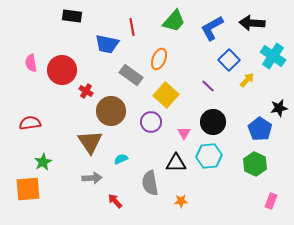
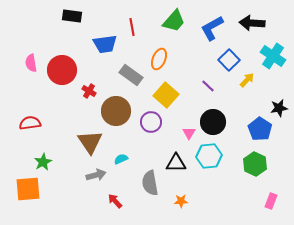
blue trapezoid: moved 2 px left; rotated 20 degrees counterclockwise
red cross: moved 3 px right
brown circle: moved 5 px right
pink triangle: moved 5 px right
gray arrow: moved 4 px right, 3 px up; rotated 12 degrees counterclockwise
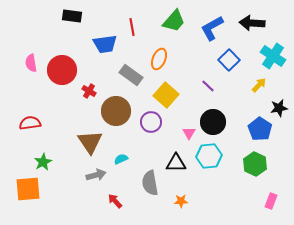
yellow arrow: moved 12 px right, 5 px down
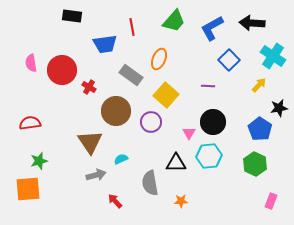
purple line: rotated 40 degrees counterclockwise
red cross: moved 4 px up
green star: moved 4 px left, 1 px up; rotated 12 degrees clockwise
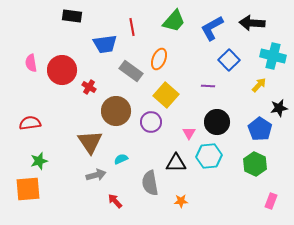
cyan cross: rotated 20 degrees counterclockwise
gray rectangle: moved 4 px up
black circle: moved 4 px right
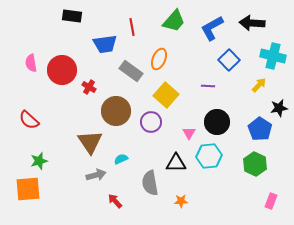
red semicircle: moved 1 px left, 3 px up; rotated 130 degrees counterclockwise
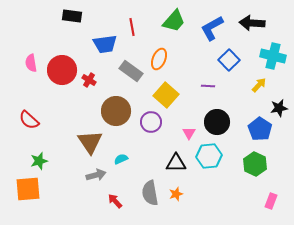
red cross: moved 7 px up
gray semicircle: moved 10 px down
orange star: moved 5 px left, 7 px up; rotated 16 degrees counterclockwise
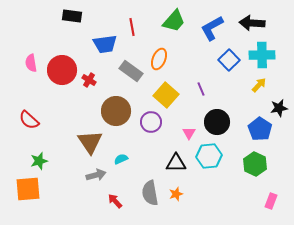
cyan cross: moved 11 px left, 1 px up; rotated 15 degrees counterclockwise
purple line: moved 7 px left, 3 px down; rotated 64 degrees clockwise
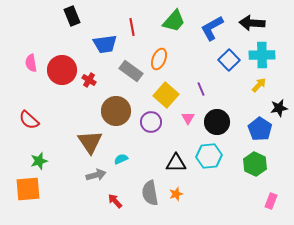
black rectangle: rotated 60 degrees clockwise
pink triangle: moved 1 px left, 15 px up
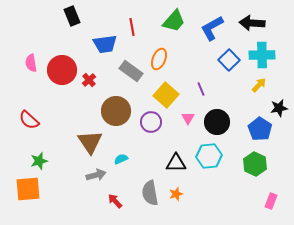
red cross: rotated 16 degrees clockwise
